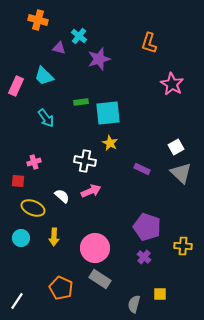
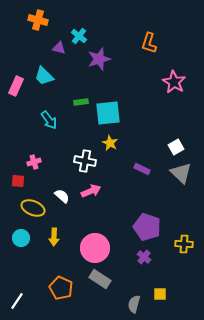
pink star: moved 2 px right, 2 px up
cyan arrow: moved 3 px right, 2 px down
yellow cross: moved 1 px right, 2 px up
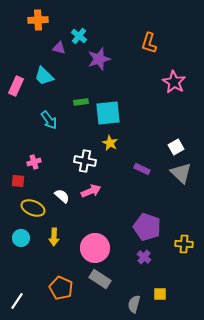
orange cross: rotated 18 degrees counterclockwise
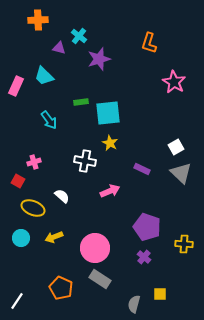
red square: rotated 24 degrees clockwise
pink arrow: moved 19 px right
yellow arrow: rotated 66 degrees clockwise
